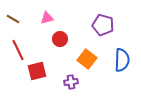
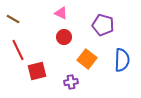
pink triangle: moved 14 px right, 5 px up; rotated 40 degrees clockwise
red circle: moved 4 px right, 2 px up
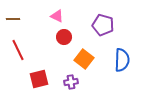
pink triangle: moved 4 px left, 3 px down
brown line: rotated 32 degrees counterclockwise
orange square: moved 3 px left
red square: moved 2 px right, 8 px down
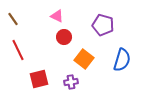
brown line: rotated 56 degrees clockwise
blue semicircle: rotated 15 degrees clockwise
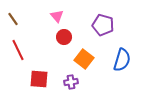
pink triangle: rotated 24 degrees clockwise
red square: rotated 18 degrees clockwise
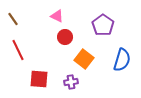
pink triangle: rotated 24 degrees counterclockwise
purple pentagon: rotated 20 degrees clockwise
red circle: moved 1 px right
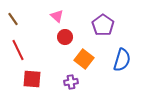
pink triangle: rotated 16 degrees clockwise
red square: moved 7 px left
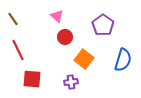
blue semicircle: moved 1 px right
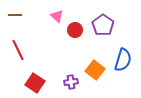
brown line: moved 2 px right, 4 px up; rotated 56 degrees counterclockwise
red circle: moved 10 px right, 7 px up
orange square: moved 11 px right, 11 px down
red square: moved 3 px right, 4 px down; rotated 30 degrees clockwise
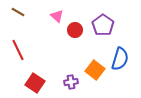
brown line: moved 3 px right, 3 px up; rotated 32 degrees clockwise
blue semicircle: moved 3 px left, 1 px up
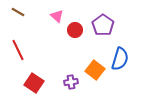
red square: moved 1 px left
